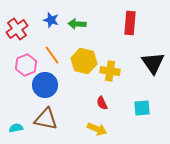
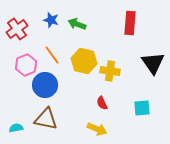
green arrow: rotated 18 degrees clockwise
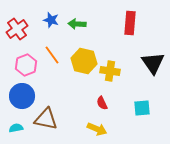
green arrow: rotated 18 degrees counterclockwise
blue circle: moved 23 px left, 11 px down
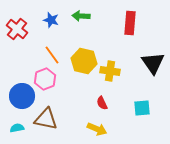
green arrow: moved 4 px right, 8 px up
red cross: rotated 15 degrees counterclockwise
pink hexagon: moved 19 px right, 14 px down
cyan semicircle: moved 1 px right
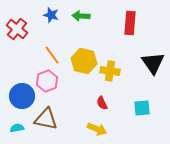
blue star: moved 5 px up
pink hexagon: moved 2 px right, 2 px down
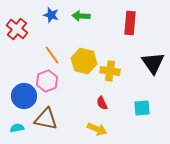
blue circle: moved 2 px right
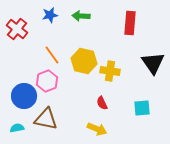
blue star: moved 1 px left; rotated 28 degrees counterclockwise
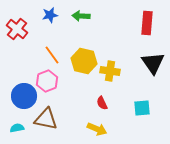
red rectangle: moved 17 px right
